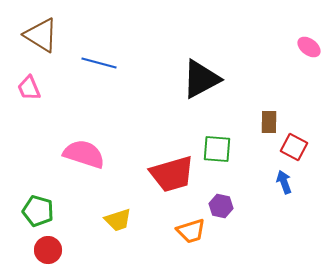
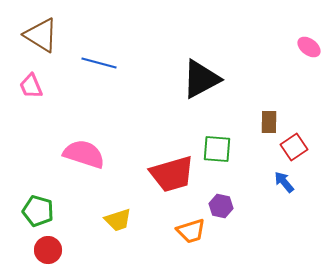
pink trapezoid: moved 2 px right, 2 px up
red square: rotated 28 degrees clockwise
blue arrow: rotated 20 degrees counterclockwise
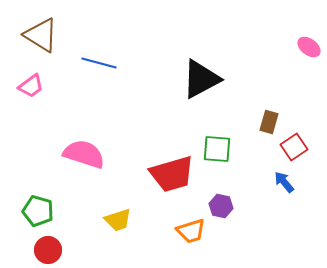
pink trapezoid: rotated 104 degrees counterclockwise
brown rectangle: rotated 15 degrees clockwise
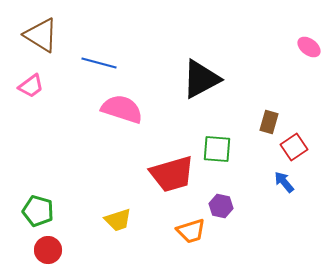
pink semicircle: moved 38 px right, 45 px up
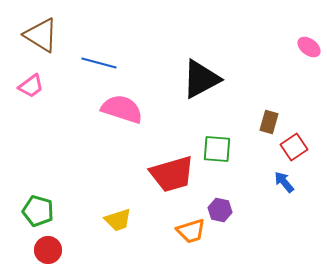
purple hexagon: moved 1 px left, 4 px down
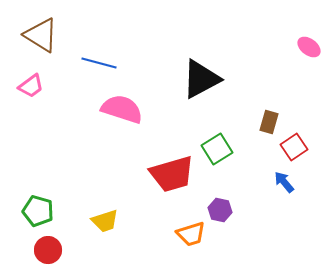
green square: rotated 36 degrees counterclockwise
yellow trapezoid: moved 13 px left, 1 px down
orange trapezoid: moved 3 px down
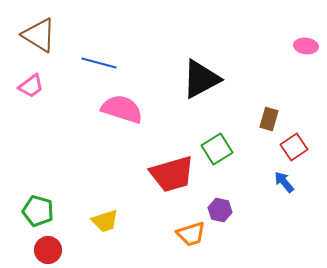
brown triangle: moved 2 px left
pink ellipse: moved 3 px left, 1 px up; rotated 30 degrees counterclockwise
brown rectangle: moved 3 px up
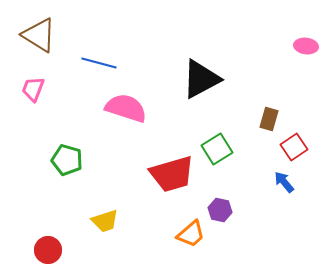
pink trapezoid: moved 2 px right, 3 px down; rotated 148 degrees clockwise
pink semicircle: moved 4 px right, 1 px up
green pentagon: moved 29 px right, 51 px up
orange trapezoid: rotated 24 degrees counterclockwise
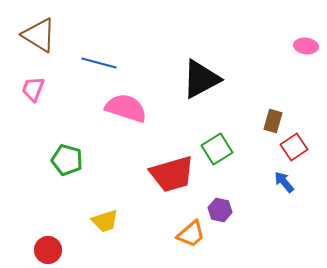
brown rectangle: moved 4 px right, 2 px down
